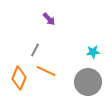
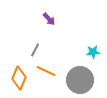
gray circle: moved 8 px left, 2 px up
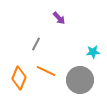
purple arrow: moved 10 px right, 1 px up
gray line: moved 1 px right, 6 px up
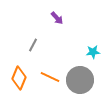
purple arrow: moved 2 px left
gray line: moved 3 px left, 1 px down
orange line: moved 4 px right, 6 px down
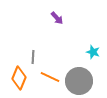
gray line: moved 12 px down; rotated 24 degrees counterclockwise
cyan star: rotated 24 degrees clockwise
gray circle: moved 1 px left, 1 px down
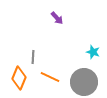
gray circle: moved 5 px right, 1 px down
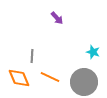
gray line: moved 1 px left, 1 px up
orange diamond: rotated 45 degrees counterclockwise
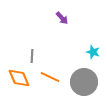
purple arrow: moved 5 px right
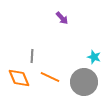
cyan star: moved 1 px right, 5 px down
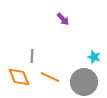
purple arrow: moved 1 px right, 1 px down
orange diamond: moved 1 px up
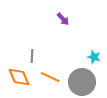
gray circle: moved 2 px left
